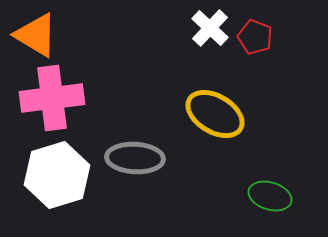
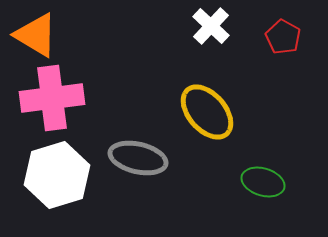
white cross: moved 1 px right, 2 px up
red pentagon: moved 28 px right; rotated 8 degrees clockwise
yellow ellipse: moved 8 px left, 2 px up; rotated 18 degrees clockwise
gray ellipse: moved 3 px right; rotated 10 degrees clockwise
green ellipse: moved 7 px left, 14 px up
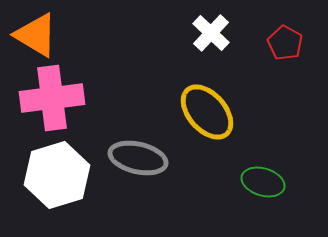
white cross: moved 7 px down
red pentagon: moved 2 px right, 6 px down
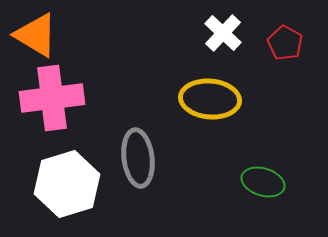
white cross: moved 12 px right
yellow ellipse: moved 3 px right, 13 px up; rotated 44 degrees counterclockwise
gray ellipse: rotated 70 degrees clockwise
white hexagon: moved 10 px right, 9 px down
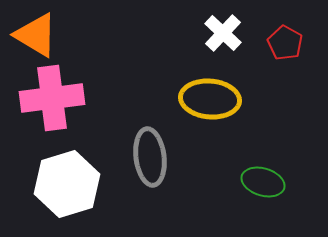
gray ellipse: moved 12 px right, 1 px up
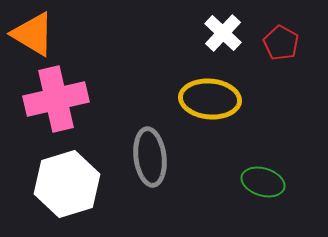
orange triangle: moved 3 px left, 1 px up
red pentagon: moved 4 px left
pink cross: moved 4 px right, 1 px down; rotated 6 degrees counterclockwise
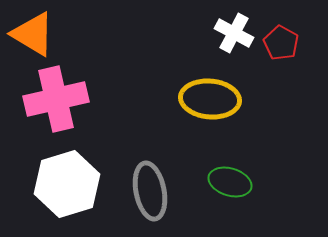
white cross: moved 11 px right; rotated 15 degrees counterclockwise
gray ellipse: moved 34 px down; rotated 4 degrees counterclockwise
green ellipse: moved 33 px left
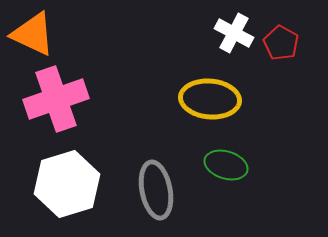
orange triangle: rotated 6 degrees counterclockwise
pink cross: rotated 6 degrees counterclockwise
green ellipse: moved 4 px left, 17 px up
gray ellipse: moved 6 px right, 1 px up
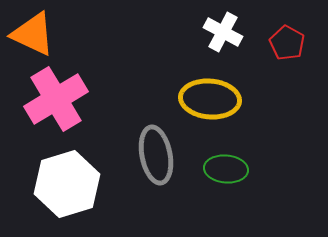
white cross: moved 11 px left, 1 px up
red pentagon: moved 6 px right
pink cross: rotated 12 degrees counterclockwise
green ellipse: moved 4 px down; rotated 12 degrees counterclockwise
gray ellipse: moved 35 px up
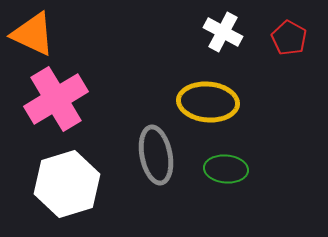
red pentagon: moved 2 px right, 5 px up
yellow ellipse: moved 2 px left, 3 px down
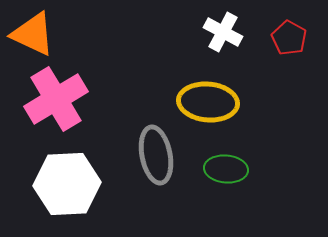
white hexagon: rotated 14 degrees clockwise
